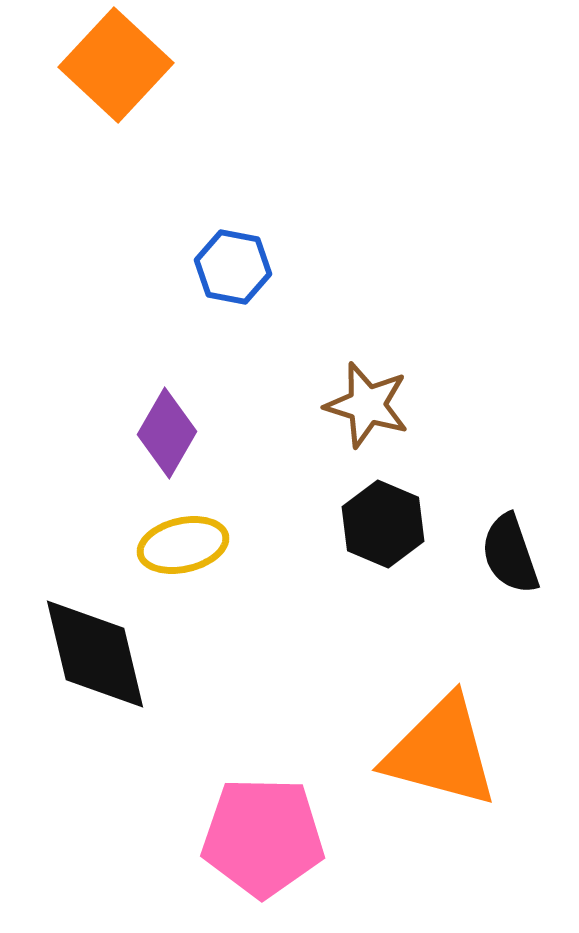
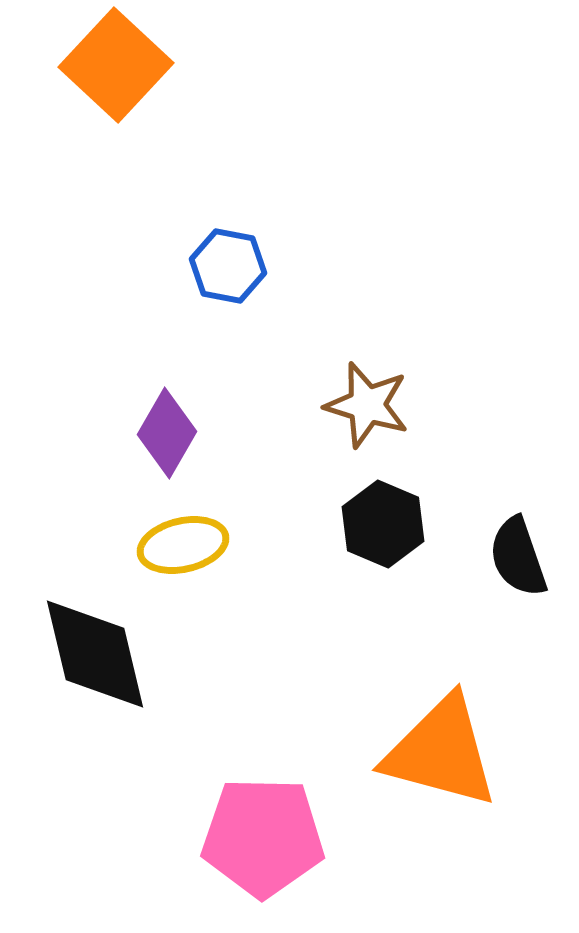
blue hexagon: moved 5 px left, 1 px up
black semicircle: moved 8 px right, 3 px down
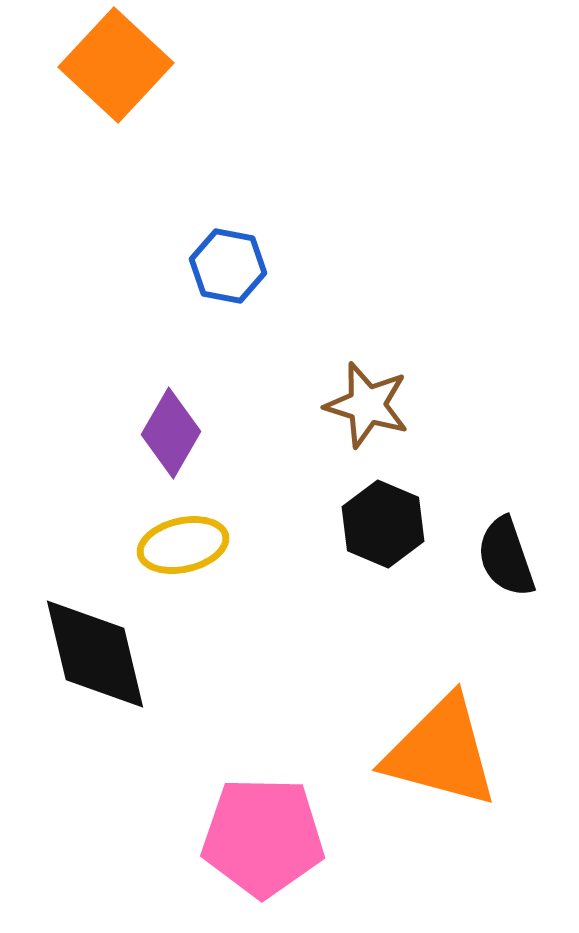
purple diamond: moved 4 px right
black semicircle: moved 12 px left
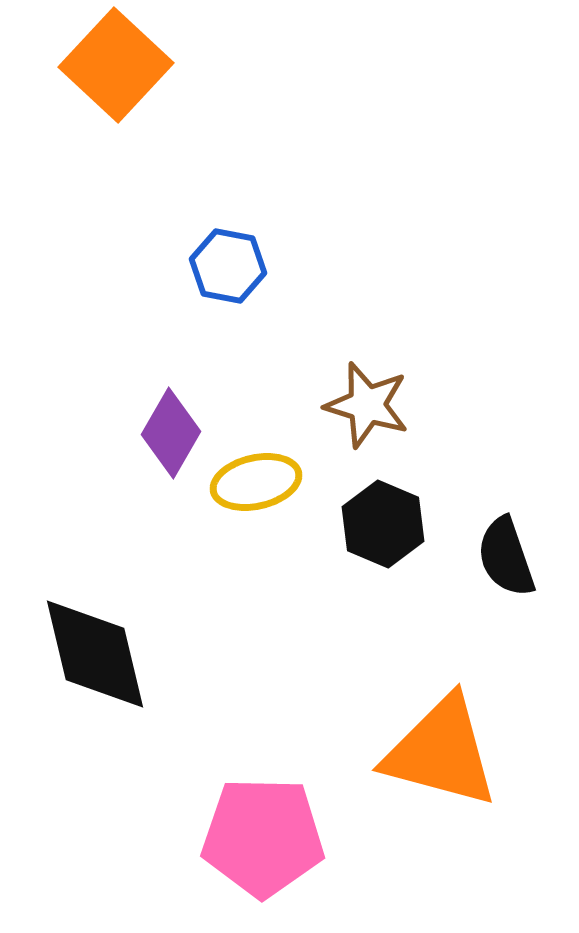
yellow ellipse: moved 73 px right, 63 px up
